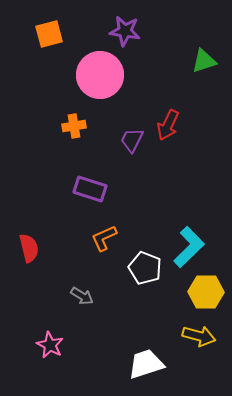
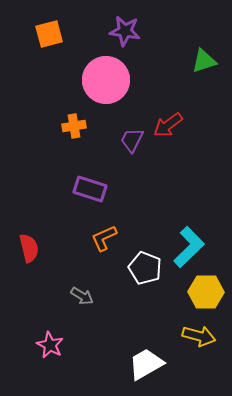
pink circle: moved 6 px right, 5 px down
red arrow: rotated 28 degrees clockwise
white trapezoid: rotated 12 degrees counterclockwise
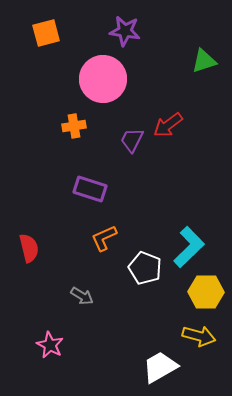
orange square: moved 3 px left, 1 px up
pink circle: moved 3 px left, 1 px up
white trapezoid: moved 14 px right, 3 px down
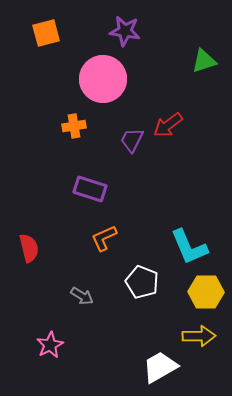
cyan L-shape: rotated 111 degrees clockwise
white pentagon: moved 3 px left, 14 px down
yellow arrow: rotated 16 degrees counterclockwise
pink star: rotated 16 degrees clockwise
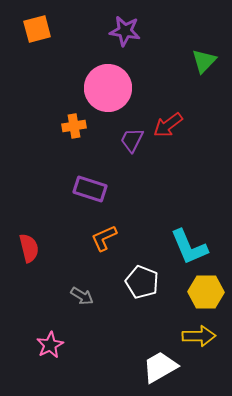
orange square: moved 9 px left, 4 px up
green triangle: rotated 28 degrees counterclockwise
pink circle: moved 5 px right, 9 px down
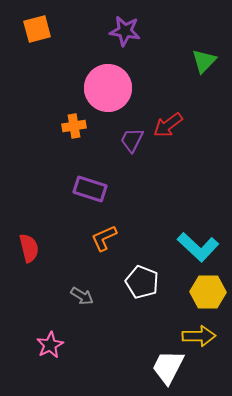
cyan L-shape: moved 9 px right; rotated 24 degrees counterclockwise
yellow hexagon: moved 2 px right
white trapezoid: moved 8 px right; rotated 33 degrees counterclockwise
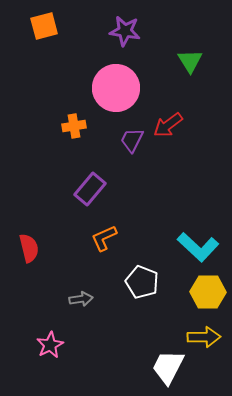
orange square: moved 7 px right, 3 px up
green triangle: moved 14 px left; rotated 16 degrees counterclockwise
pink circle: moved 8 px right
purple rectangle: rotated 68 degrees counterclockwise
gray arrow: moved 1 px left, 3 px down; rotated 40 degrees counterclockwise
yellow arrow: moved 5 px right, 1 px down
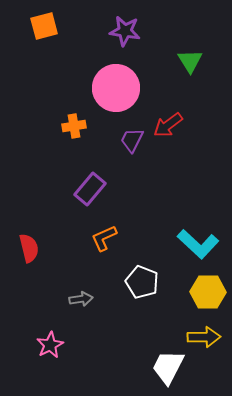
cyan L-shape: moved 3 px up
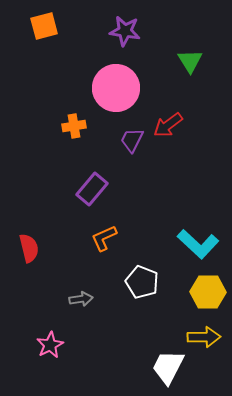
purple rectangle: moved 2 px right
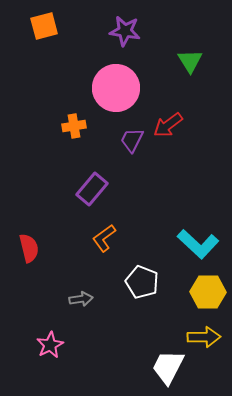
orange L-shape: rotated 12 degrees counterclockwise
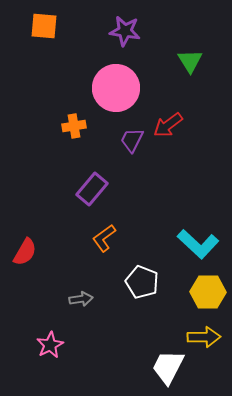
orange square: rotated 20 degrees clockwise
red semicircle: moved 4 px left, 4 px down; rotated 44 degrees clockwise
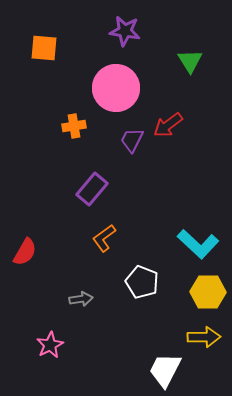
orange square: moved 22 px down
white trapezoid: moved 3 px left, 3 px down
